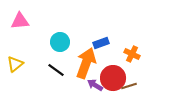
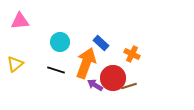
blue rectangle: rotated 63 degrees clockwise
black line: rotated 18 degrees counterclockwise
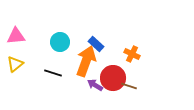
pink triangle: moved 4 px left, 15 px down
blue rectangle: moved 5 px left, 1 px down
orange arrow: moved 2 px up
black line: moved 3 px left, 3 px down
brown line: rotated 35 degrees clockwise
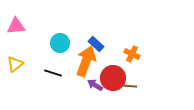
pink triangle: moved 10 px up
cyan circle: moved 1 px down
brown line: rotated 14 degrees counterclockwise
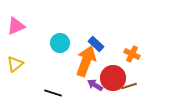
pink triangle: rotated 18 degrees counterclockwise
black line: moved 20 px down
brown line: rotated 21 degrees counterclockwise
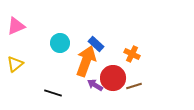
brown line: moved 5 px right
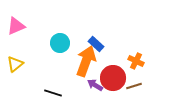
orange cross: moved 4 px right, 7 px down
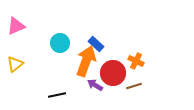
red circle: moved 5 px up
black line: moved 4 px right, 2 px down; rotated 30 degrees counterclockwise
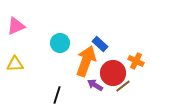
blue rectangle: moved 4 px right
yellow triangle: rotated 36 degrees clockwise
brown line: moved 11 px left; rotated 21 degrees counterclockwise
black line: rotated 60 degrees counterclockwise
